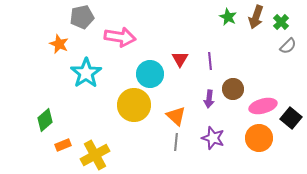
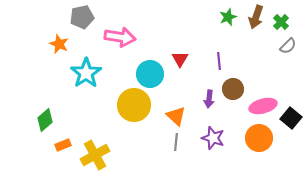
green star: rotated 24 degrees clockwise
purple line: moved 9 px right
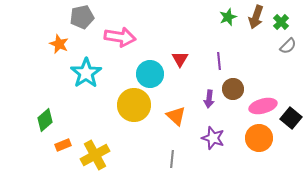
gray line: moved 4 px left, 17 px down
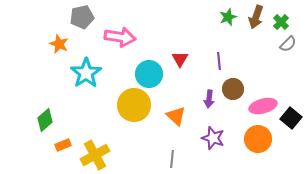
gray semicircle: moved 2 px up
cyan circle: moved 1 px left
orange circle: moved 1 px left, 1 px down
